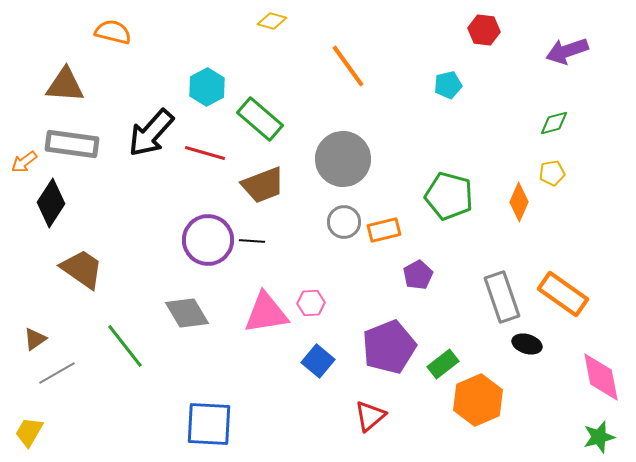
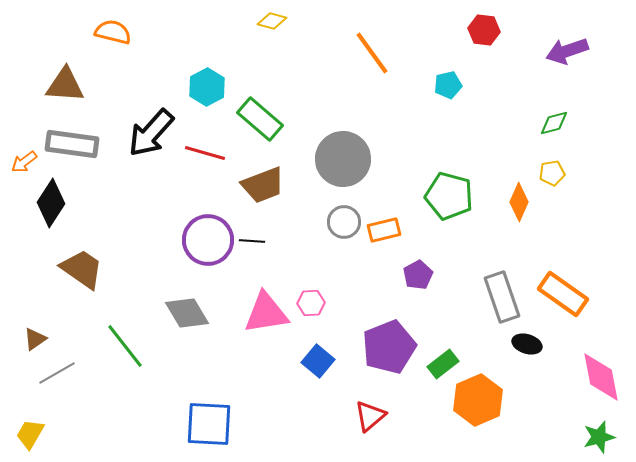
orange line at (348, 66): moved 24 px right, 13 px up
yellow trapezoid at (29, 432): moved 1 px right, 2 px down
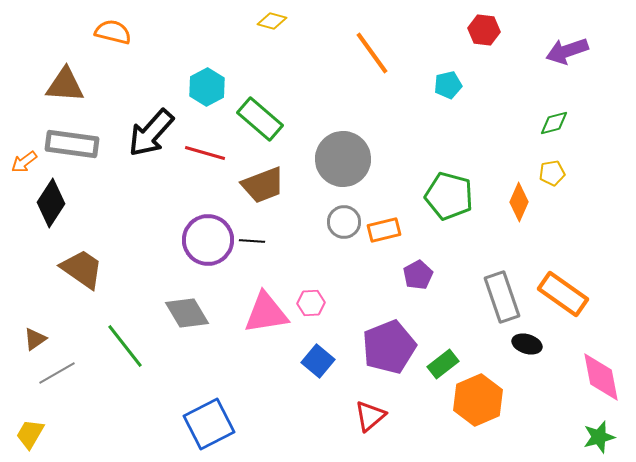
blue square at (209, 424): rotated 30 degrees counterclockwise
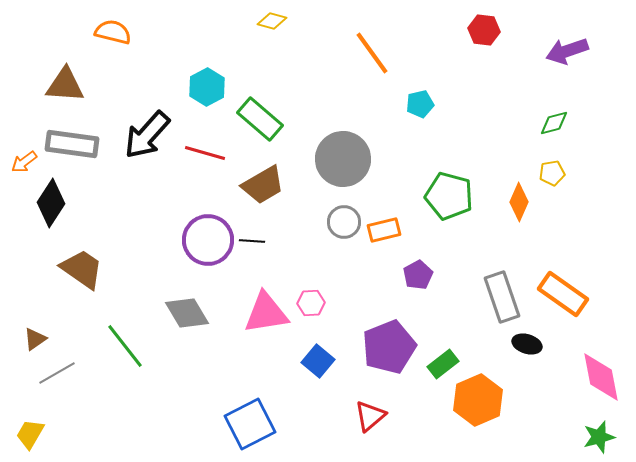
cyan pentagon at (448, 85): moved 28 px left, 19 px down
black arrow at (151, 133): moved 4 px left, 2 px down
brown trapezoid at (263, 185): rotated 9 degrees counterclockwise
blue square at (209, 424): moved 41 px right
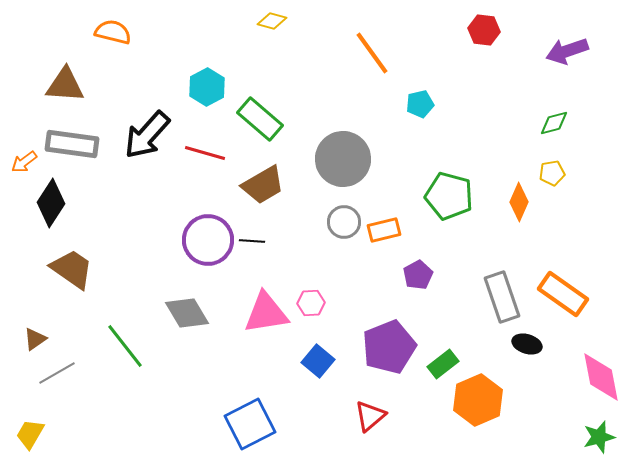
brown trapezoid at (82, 269): moved 10 px left
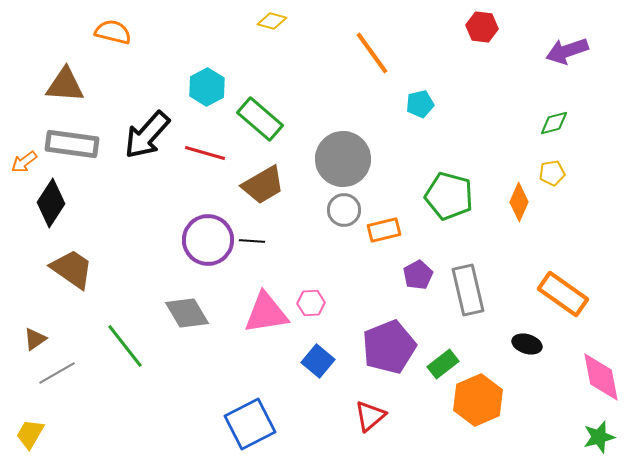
red hexagon at (484, 30): moved 2 px left, 3 px up
gray circle at (344, 222): moved 12 px up
gray rectangle at (502, 297): moved 34 px left, 7 px up; rotated 6 degrees clockwise
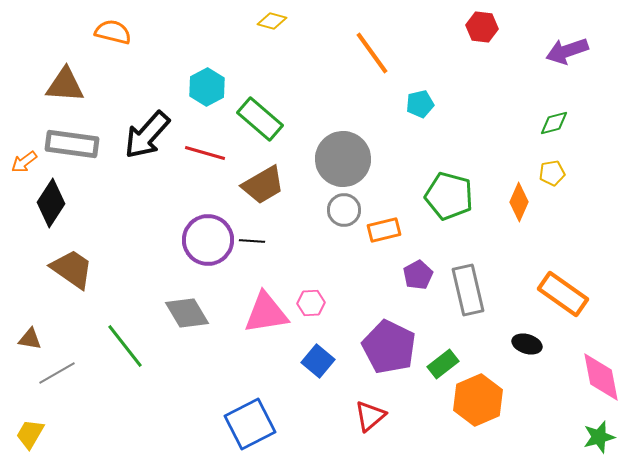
brown triangle at (35, 339): moved 5 px left; rotated 45 degrees clockwise
purple pentagon at (389, 347): rotated 24 degrees counterclockwise
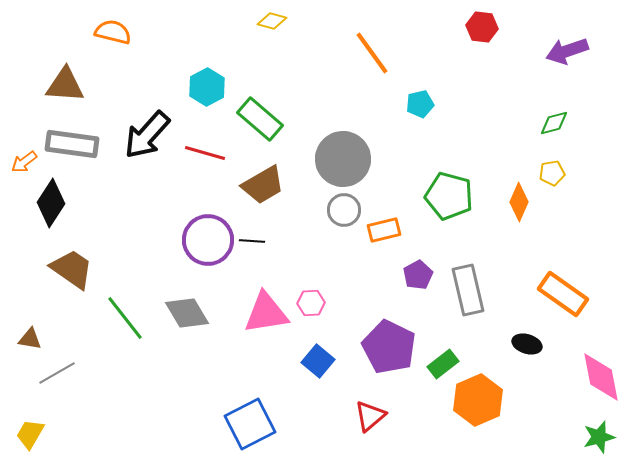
green line at (125, 346): moved 28 px up
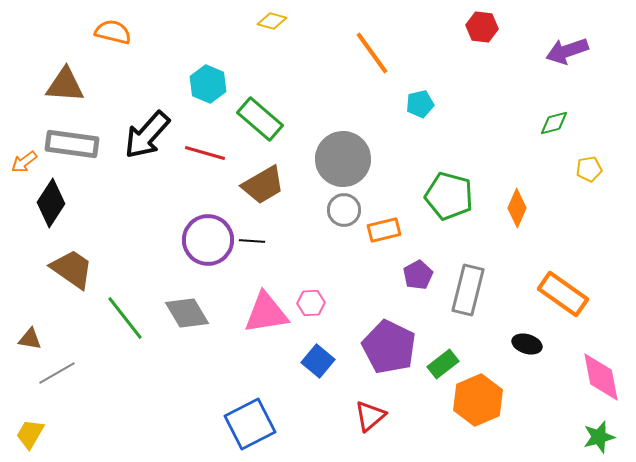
cyan hexagon at (207, 87): moved 1 px right, 3 px up; rotated 9 degrees counterclockwise
yellow pentagon at (552, 173): moved 37 px right, 4 px up
orange diamond at (519, 202): moved 2 px left, 6 px down
gray rectangle at (468, 290): rotated 27 degrees clockwise
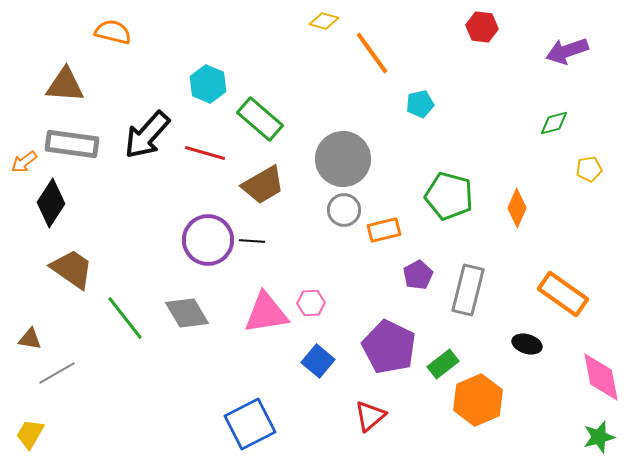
yellow diamond at (272, 21): moved 52 px right
